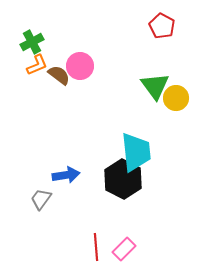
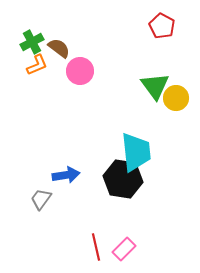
pink circle: moved 5 px down
brown semicircle: moved 27 px up
black hexagon: rotated 18 degrees counterclockwise
red line: rotated 8 degrees counterclockwise
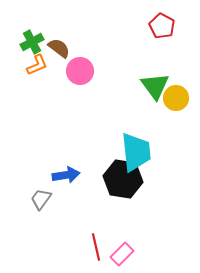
pink rectangle: moved 2 px left, 5 px down
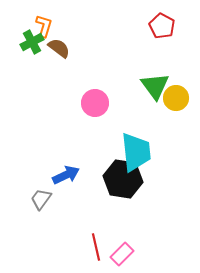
orange L-shape: moved 7 px right, 39 px up; rotated 50 degrees counterclockwise
pink circle: moved 15 px right, 32 px down
blue arrow: rotated 16 degrees counterclockwise
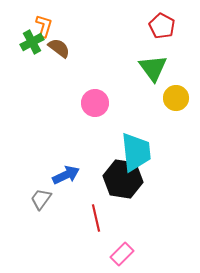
green triangle: moved 2 px left, 18 px up
red line: moved 29 px up
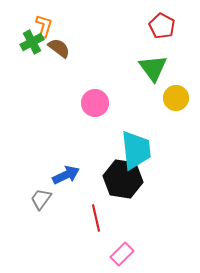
cyan trapezoid: moved 2 px up
